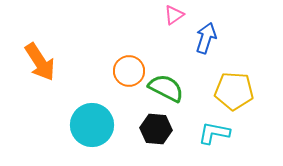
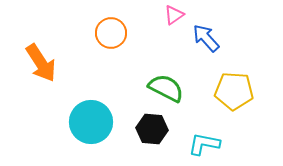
blue arrow: rotated 60 degrees counterclockwise
orange arrow: moved 1 px right, 1 px down
orange circle: moved 18 px left, 38 px up
cyan circle: moved 1 px left, 3 px up
black hexagon: moved 4 px left
cyan L-shape: moved 10 px left, 11 px down
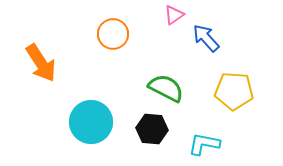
orange circle: moved 2 px right, 1 px down
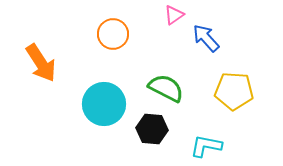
cyan circle: moved 13 px right, 18 px up
cyan L-shape: moved 2 px right, 2 px down
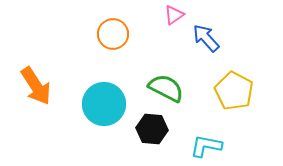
orange arrow: moved 5 px left, 23 px down
yellow pentagon: rotated 24 degrees clockwise
